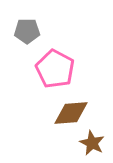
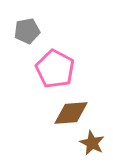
gray pentagon: rotated 10 degrees counterclockwise
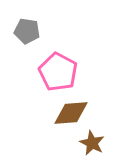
gray pentagon: rotated 20 degrees clockwise
pink pentagon: moved 3 px right, 3 px down
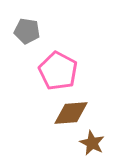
pink pentagon: moved 1 px up
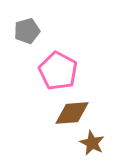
gray pentagon: rotated 25 degrees counterclockwise
brown diamond: moved 1 px right
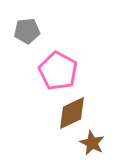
gray pentagon: rotated 10 degrees clockwise
brown diamond: rotated 21 degrees counterclockwise
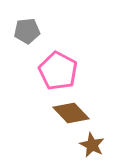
brown diamond: moved 1 px left; rotated 72 degrees clockwise
brown star: moved 2 px down
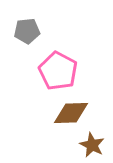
brown diamond: rotated 48 degrees counterclockwise
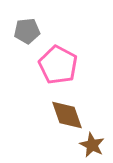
pink pentagon: moved 6 px up
brown diamond: moved 4 px left, 2 px down; rotated 72 degrees clockwise
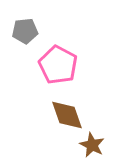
gray pentagon: moved 2 px left
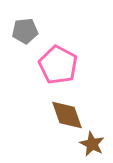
brown star: moved 1 px up
